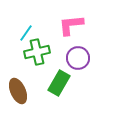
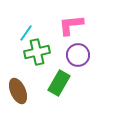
purple circle: moved 3 px up
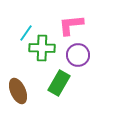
green cross: moved 5 px right, 4 px up; rotated 15 degrees clockwise
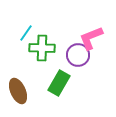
pink L-shape: moved 20 px right, 13 px down; rotated 16 degrees counterclockwise
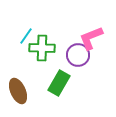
cyan line: moved 3 px down
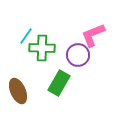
pink L-shape: moved 2 px right, 3 px up
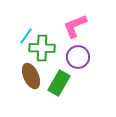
pink L-shape: moved 18 px left, 9 px up
purple circle: moved 2 px down
brown ellipse: moved 13 px right, 15 px up
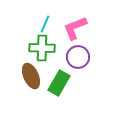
pink L-shape: moved 2 px down
cyan line: moved 19 px right, 12 px up; rotated 12 degrees counterclockwise
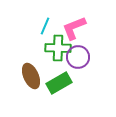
cyan line: moved 2 px down
pink L-shape: moved 1 px left
green cross: moved 16 px right
green rectangle: rotated 30 degrees clockwise
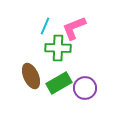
purple circle: moved 7 px right, 31 px down
